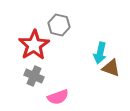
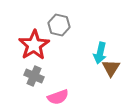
brown triangle: rotated 42 degrees clockwise
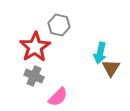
red star: moved 1 px right, 2 px down
pink semicircle: rotated 25 degrees counterclockwise
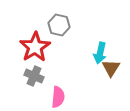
pink semicircle: rotated 40 degrees counterclockwise
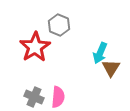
gray hexagon: rotated 10 degrees clockwise
cyan arrow: rotated 10 degrees clockwise
gray cross: moved 21 px down
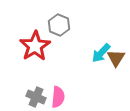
red star: moved 1 px up
cyan arrow: moved 1 px right; rotated 20 degrees clockwise
brown triangle: moved 5 px right, 10 px up
gray cross: moved 2 px right
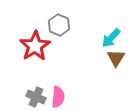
cyan arrow: moved 10 px right, 15 px up
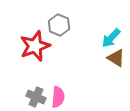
red star: rotated 12 degrees clockwise
brown triangle: rotated 30 degrees counterclockwise
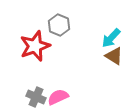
brown triangle: moved 2 px left, 2 px up
pink semicircle: rotated 120 degrees counterclockwise
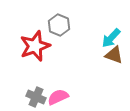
brown triangle: moved 1 px up; rotated 12 degrees counterclockwise
